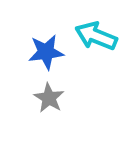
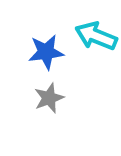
gray star: rotated 20 degrees clockwise
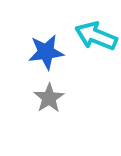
gray star: rotated 12 degrees counterclockwise
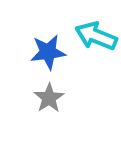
blue star: moved 2 px right
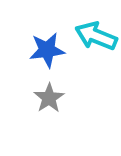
blue star: moved 1 px left, 2 px up
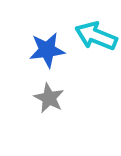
gray star: rotated 12 degrees counterclockwise
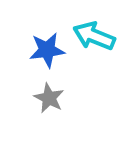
cyan arrow: moved 2 px left
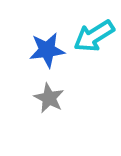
cyan arrow: rotated 54 degrees counterclockwise
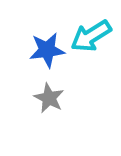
cyan arrow: moved 3 px left
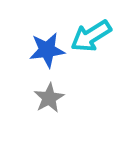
gray star: rotated 16 degrees clockwise
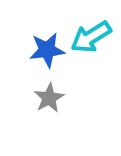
cyan arrow: moved 1 px down
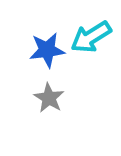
gray star: rotated 12 degrees counterclockwise
